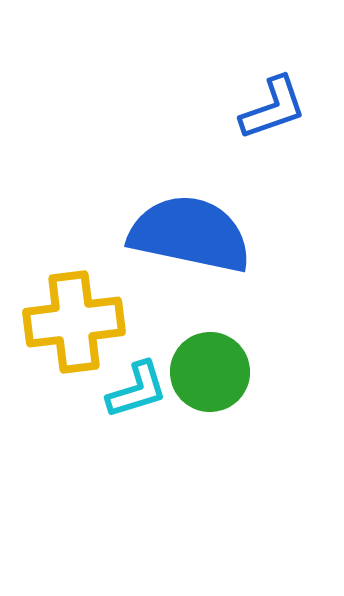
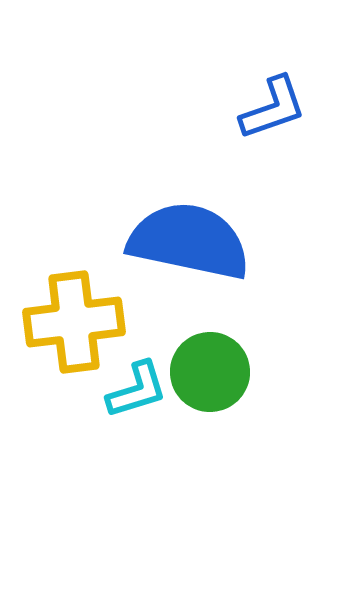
blue semicircle: moved 1 px left, 7 px down
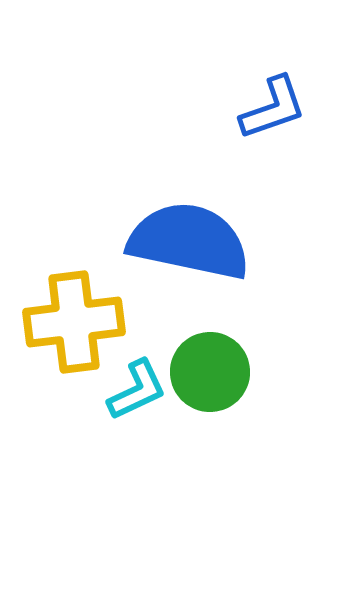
cyan L-shape: rotated 8 degrees counterclockwise
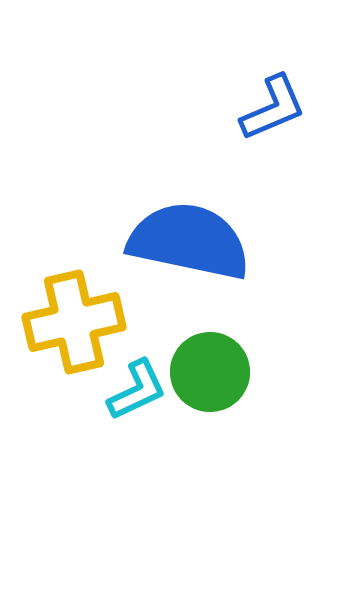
blue L-shape: rotated 4 degrees counterclockwise
yellow cross: rotated 6 degrees counterclockwise
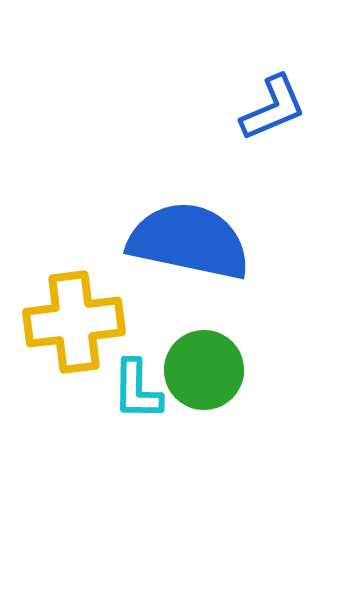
yellow cross: rotated 6 degrees clockwise
green circle: moved 6 px left, 2 px up
cyan L-shape: rotated 116 degrees clockwise
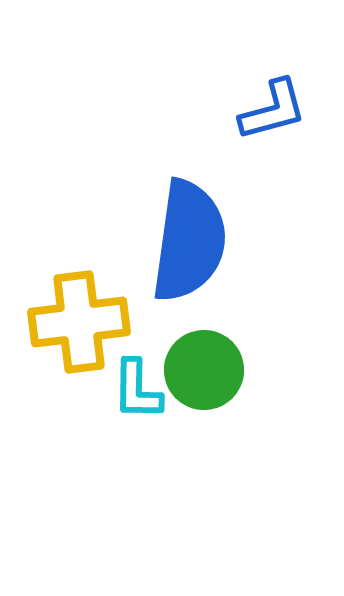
blue L-shape: moved 2 px down; rotated 8 degrees clockwise
blue semicircle: rotated 86 degrees clockwise
yellow cross: moved 5 px right
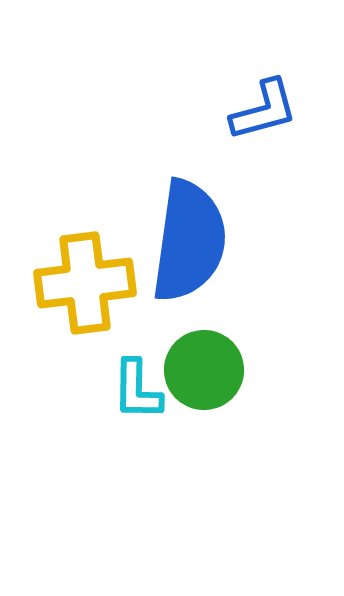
blue L-shape: moved 9 px left
yellow cross: moved 6 px right, 39 px up
